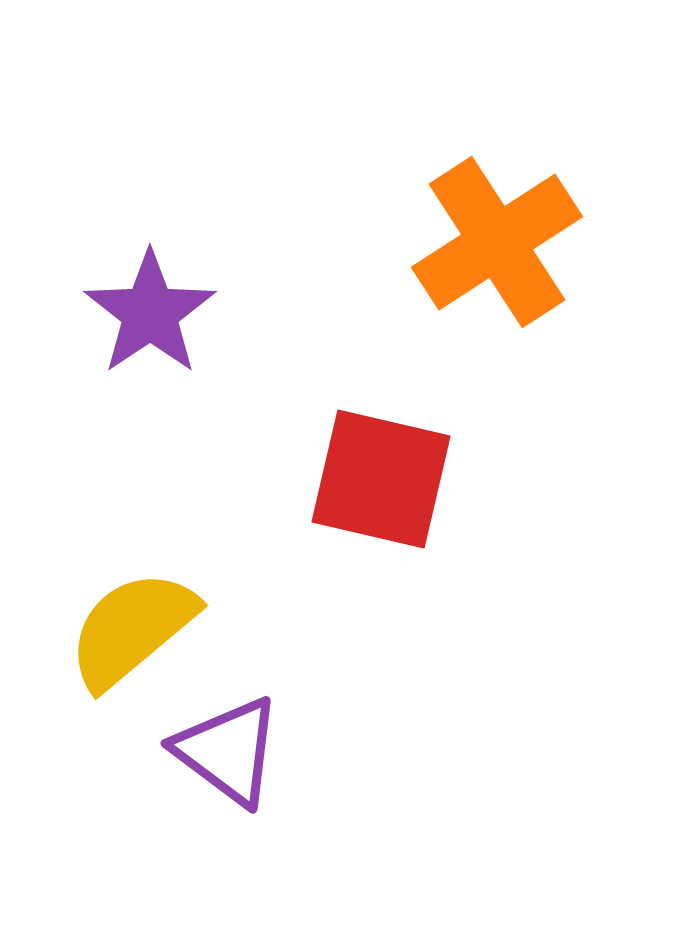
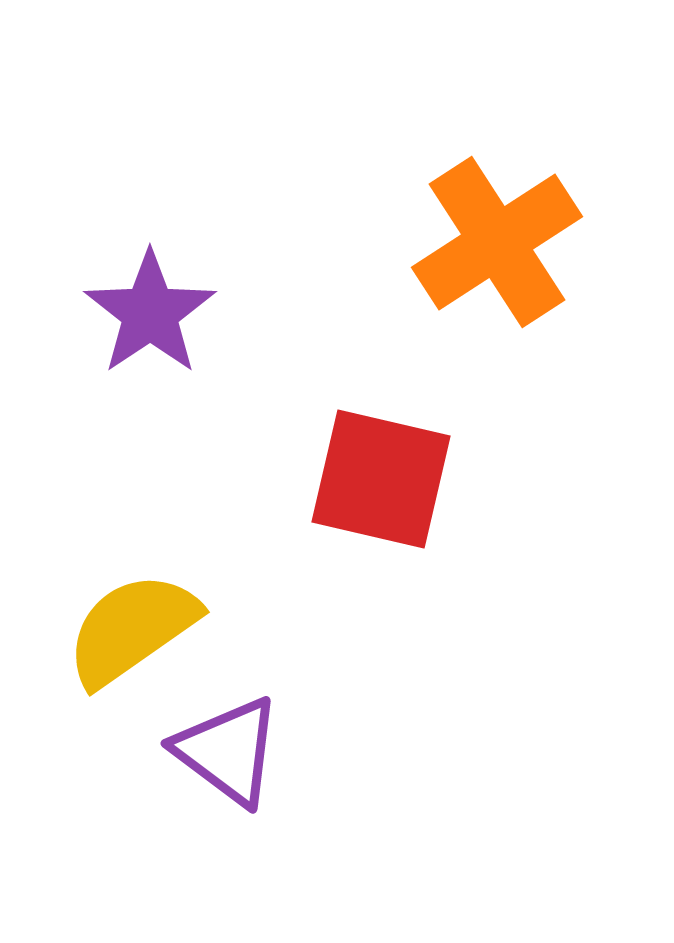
yellow semicircle: rotated 5 degrees clockwise
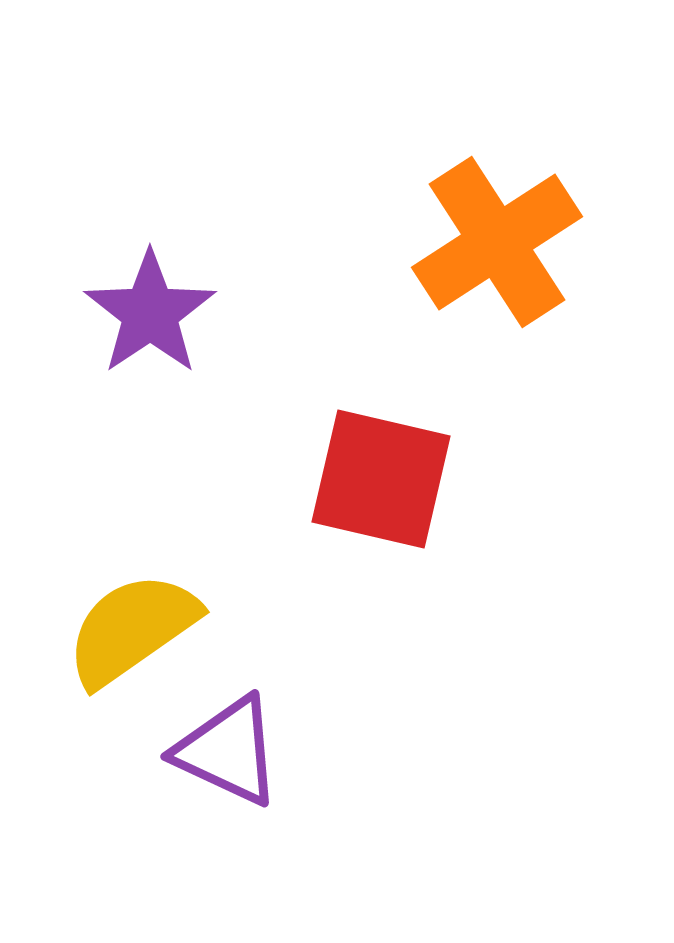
purple triangle: rotated 12 degrees counterclockwise
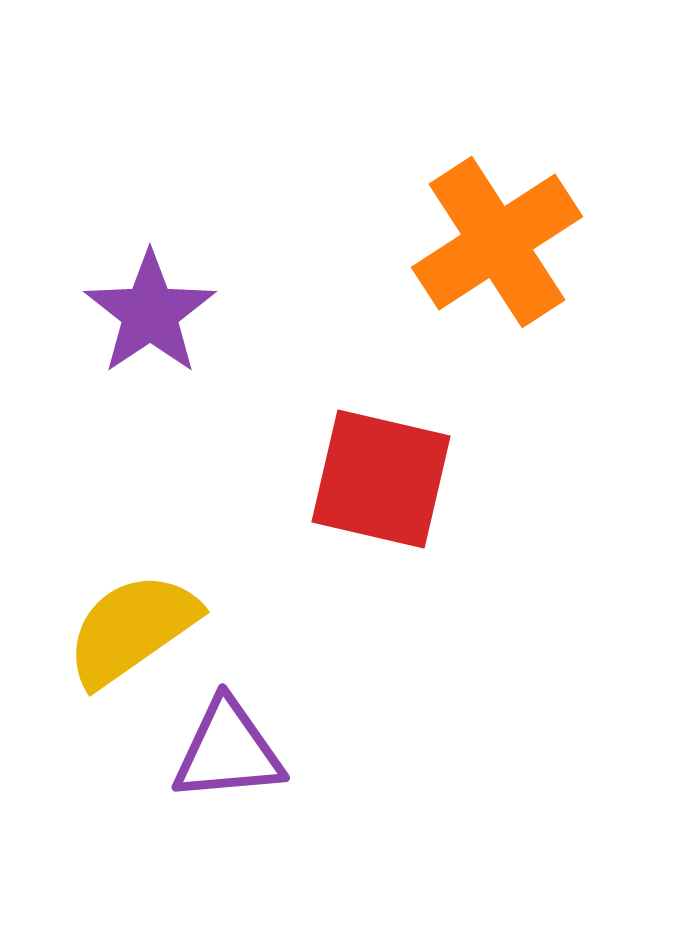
purple triangle: rotated 30 degrees counterclockwise
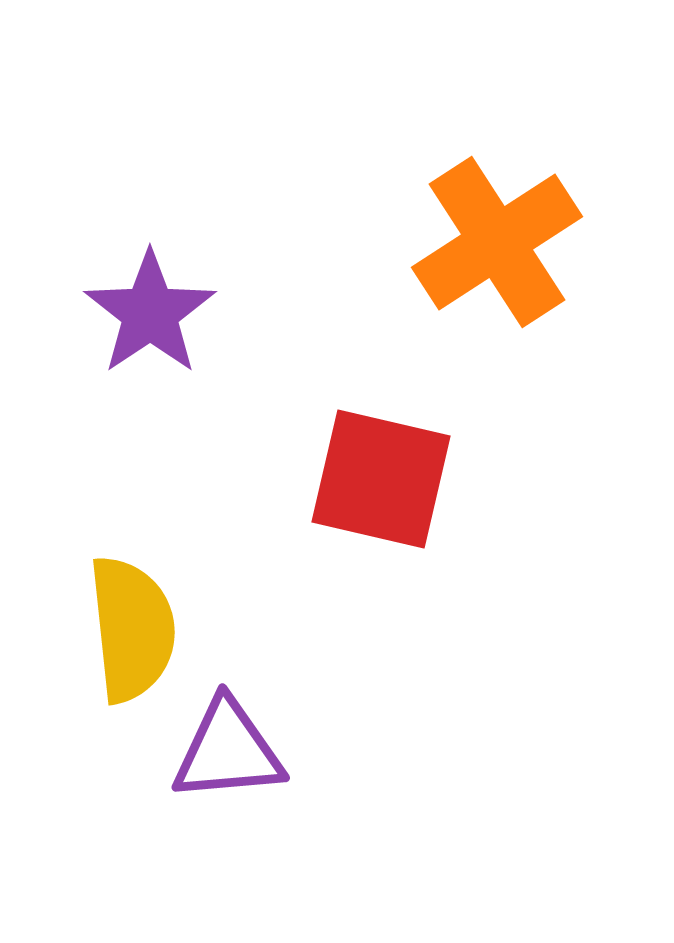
yellow semicircle: rotated 119 degrees clockwise
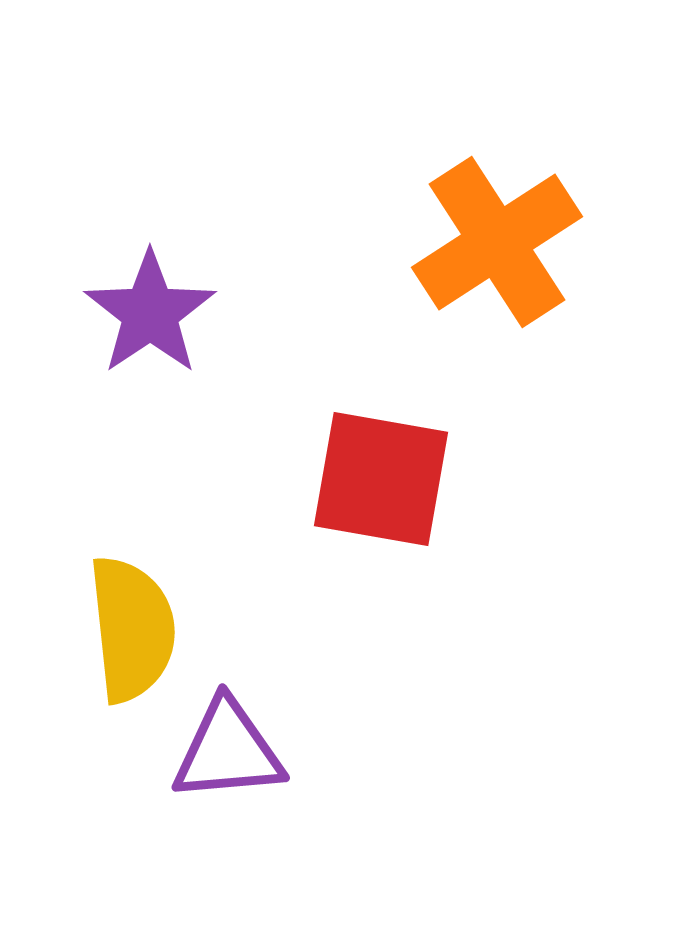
red square: rotated 3 degrees counterclockwise
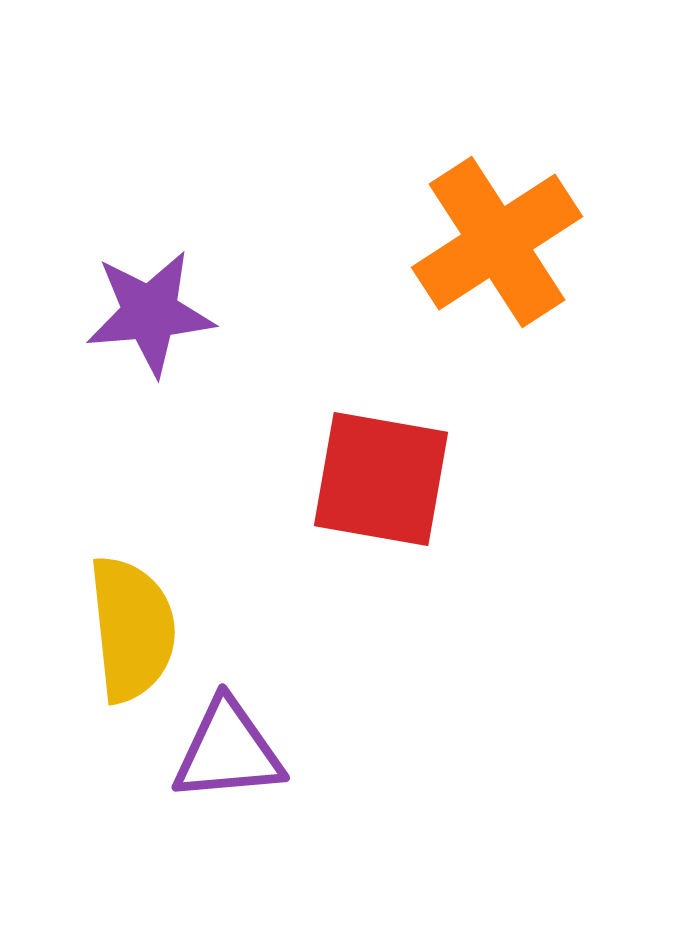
purple star: rotated 29 degrees clockwise
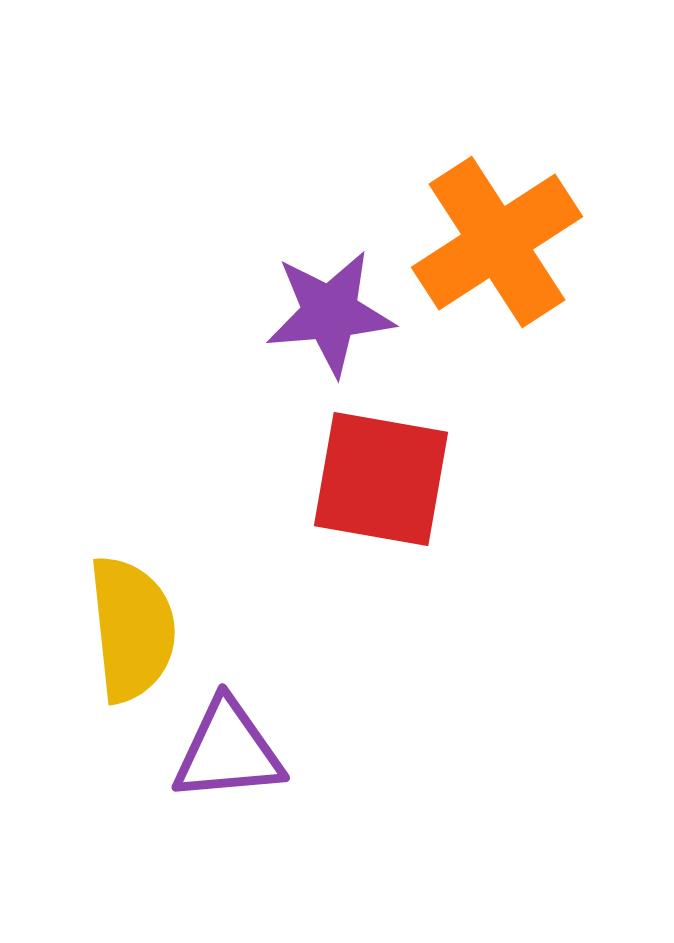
purple star: moved 180 px right
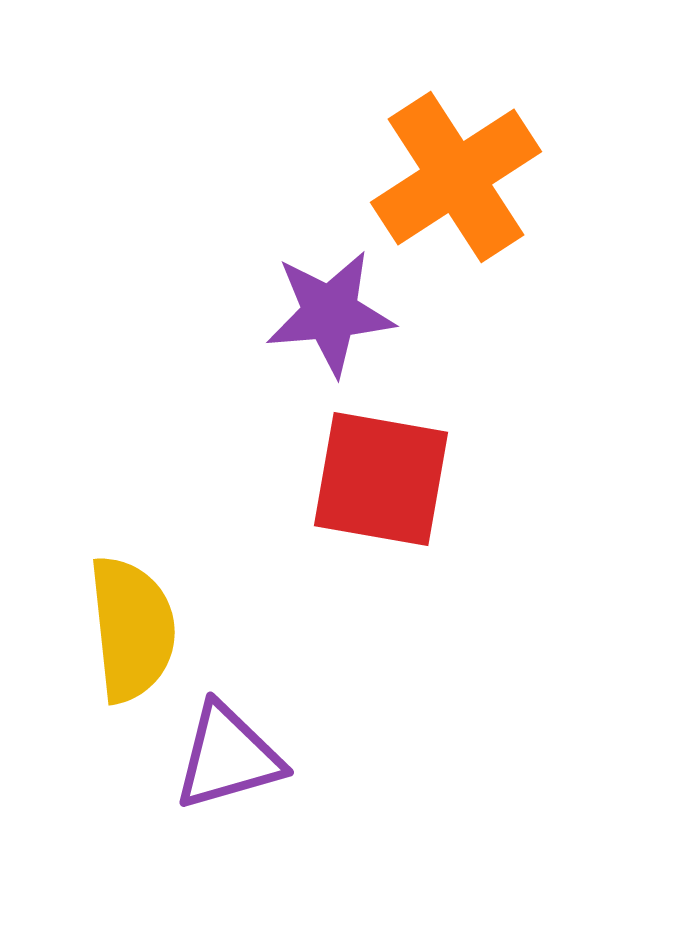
orange cross: moved 41 px left, 65 px up
purple triangle: moved 6 px down; rotated 11 degrees counterclockwise
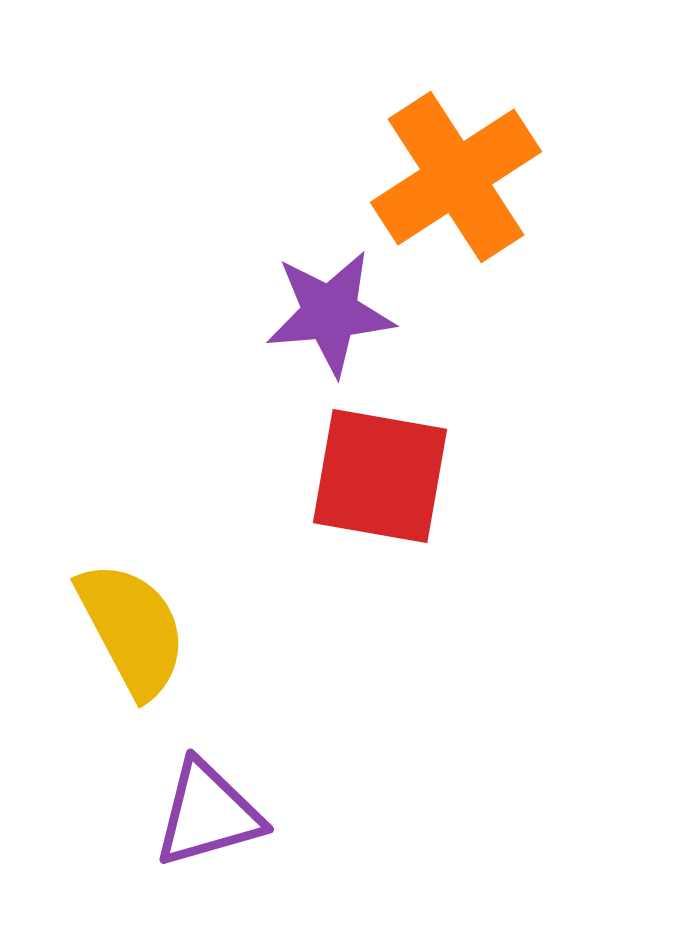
red square: moved 1 px left, 3 px up
yellow semicircle: rotated 22 degrees counterclockwise
purple triangle: moved 20 px left, 57 px down
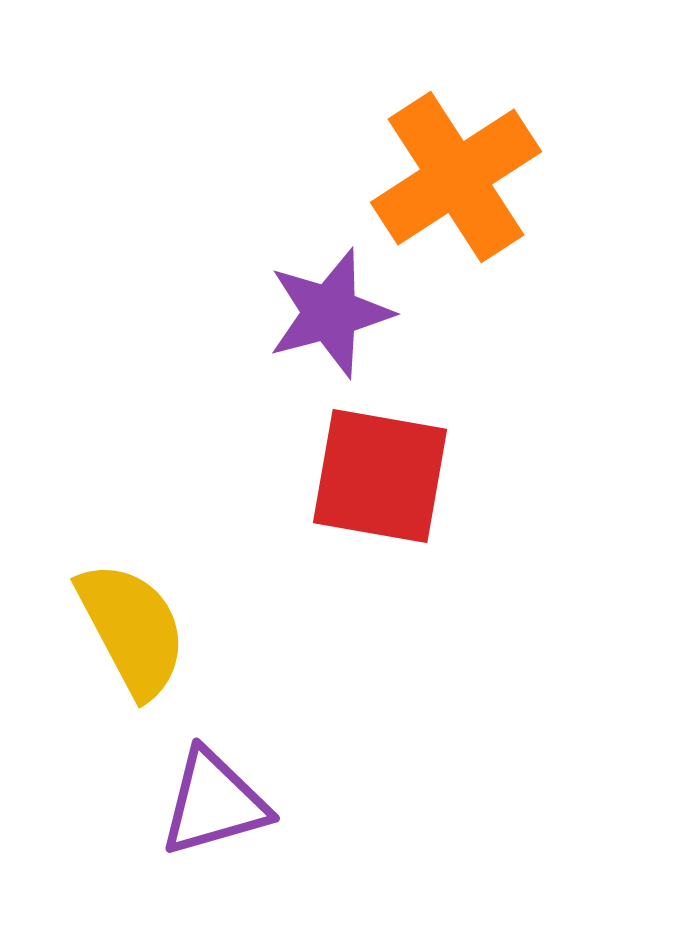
purple star: rotated 10 degrees counterclockwise
purple triangle: moved 6 px right, 11 px up
